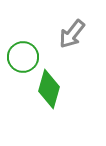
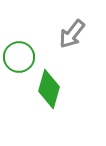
green circle: moved 4 px left
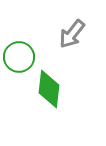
green diamond: rotated 9 degrees counterclockwise
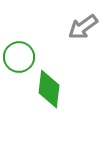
gray arrow: moved 11 px right, 7 px up; rotated 16 degrees clockwise
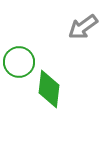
green circle: moved 5 px down
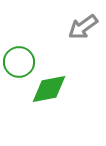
green diamond: rotated 72 degrees clockwise
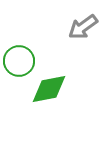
green circle: moved 1 px up
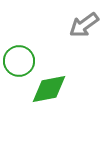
gray arrow: moved 1 px right, 2 px up
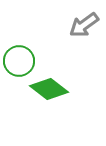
green diamond: rotated 48 degrees clockwise
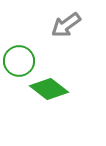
gray arrow: moved 18 px left
